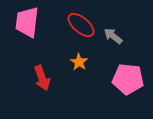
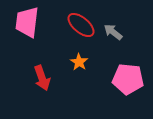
gray arrow: moved 4 px up
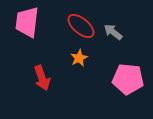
red ellipse: moved 1 px down
orange star: moved 4 px up; rotated 12 degrees clockwise
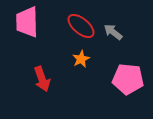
pink trapezoid: rotated 8 degrees counterclockwise
orange star: moved 2 px right, 1 px down
red arrow: moved 1 px down
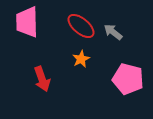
pink pentagon: rotated 8 degrees clockwise
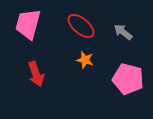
pink trapezoid: moved 1 px right, 2 px down; rotated 16 degrees clockwise
gray arrow: moved 10 px right
orange star: moved 4 px right, 1 px down; rotated 30 degrees counterclockwise
red arrow: moved 6 px left, 5 px up
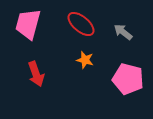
red ellipse: moved 2 px up
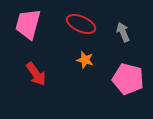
red ellipse: rotated 16 degrees counterclockwise
gray arrow: rotated 30 degrees clockwise
red arrow: rotated 15 degrees counterclockwise
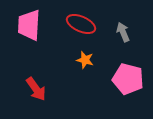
pink trapezoid: moved 1 px right, 1 px down; rotated 12 degrees counterclockwise
red arrow: moved 15 px down
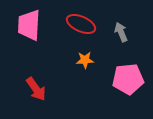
gray arrow: moved 2 px left
orange star: rotated 18 degrees counterclockwise
pink pentagon: rotated 20 degrees counterclockwise
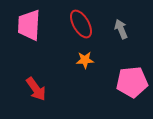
red ellipse: rotated 36 degrees clockwise
gray arrow: moved 3 px up
pink pentagon: moved 4 px right, 3 px down
